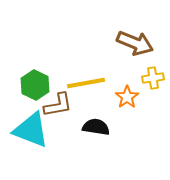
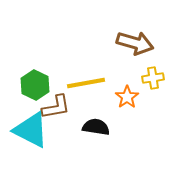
brown arrow: rotated 6 degrees counterclockwise
brown L-shape: moved 2 px left, 2 px down
cyan triangle: rotated 6 degrees clockwise
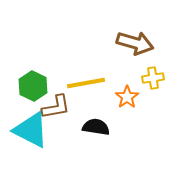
green hexagon: moved 2 px left, 1 px down
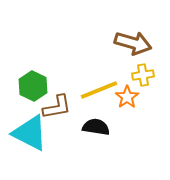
brown arrow: moved 2 px left
yellow cross: moved 10 px left, 3 px up
yellow line: moved 13 px right, 7 px down; rotated 12 degrees counterclockwise
brown L-shape: moved 1 px right
cyan triangle: moved 1 px left, 3 px down
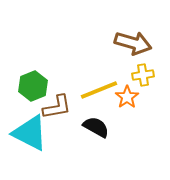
green hexagon: rotated 12 degrees clockwise
black semicircle: rotated 20 degrees clockwise
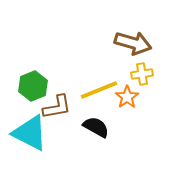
yellow cross: moved 1 px left, 1 px up
